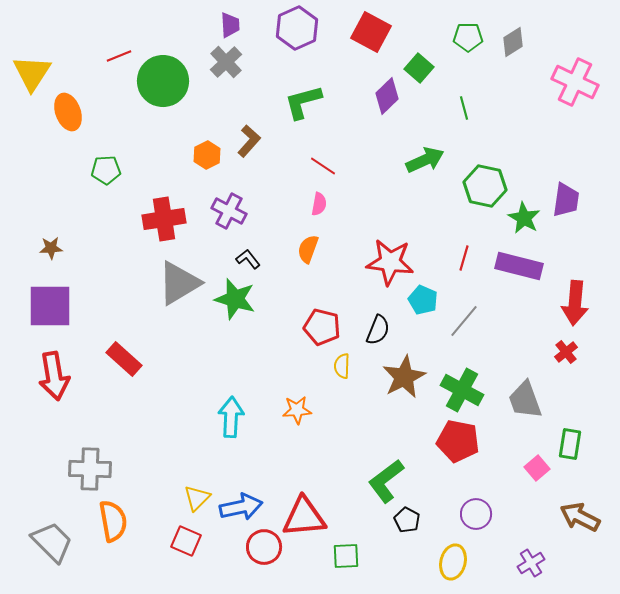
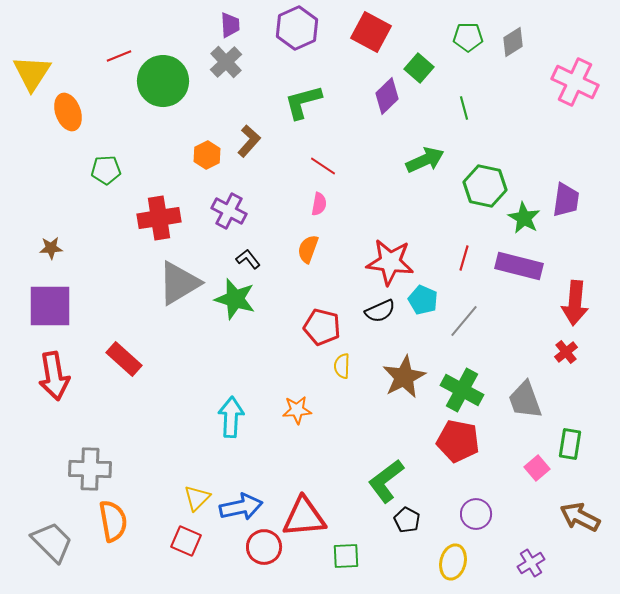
red cross at (164, 219): moved 5 px left, 1 px up
black semicircle at (378, 330): moved 2 px right, 19 px up; rotated 44 degrees clockwise
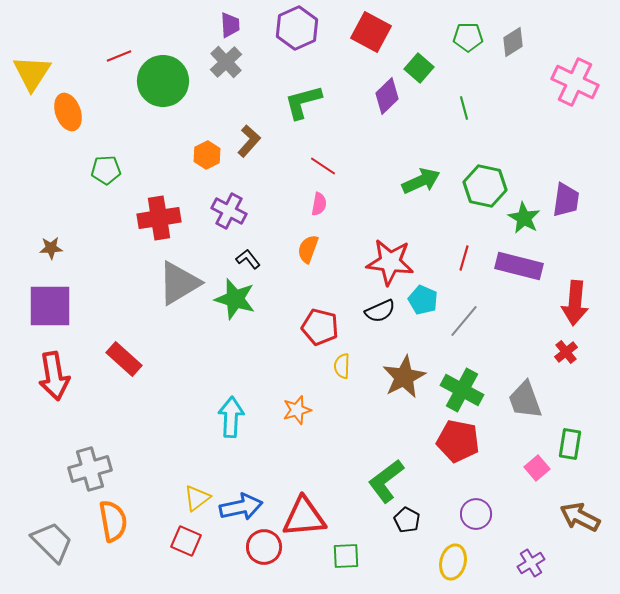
green arrow at (425, 160): moved 4 px left, 21 px down
red pentagon at (322, 327): moved 2 px left
orange star at (297, 410): rotated 12 degrees counterclockwise
gray cross at (90, 469): rotated 18 degrees counterclockwise
yellow triangle at (197, 498): rotated 8 degrees clockwise
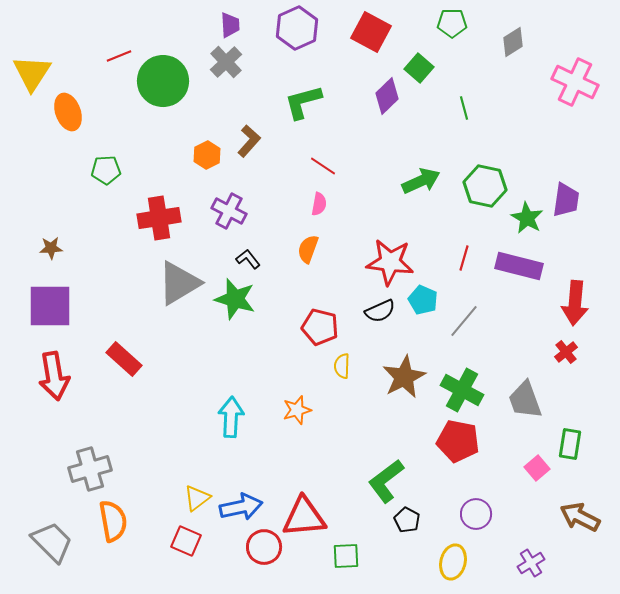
green pentagon at (468, 37): moved 16 px left, 14 px up
green star at (524, 218): moved 3 px right
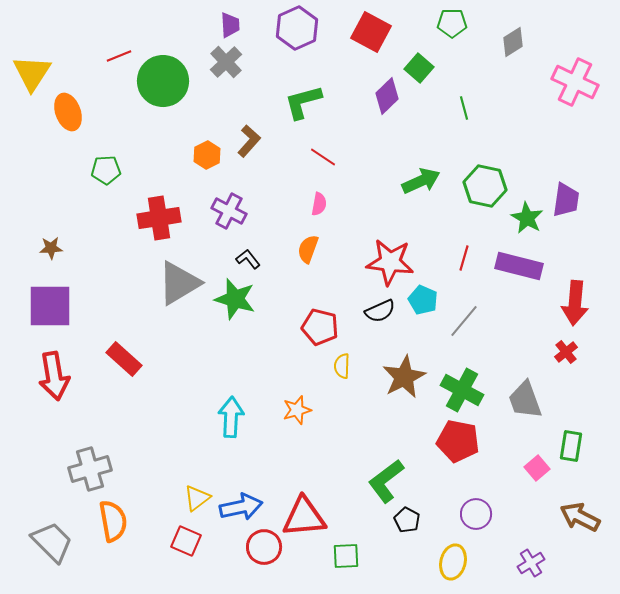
red line at (323, 166): moved 9 px up
green rectangle at (570, 444): moved 1 px right, 2 px down
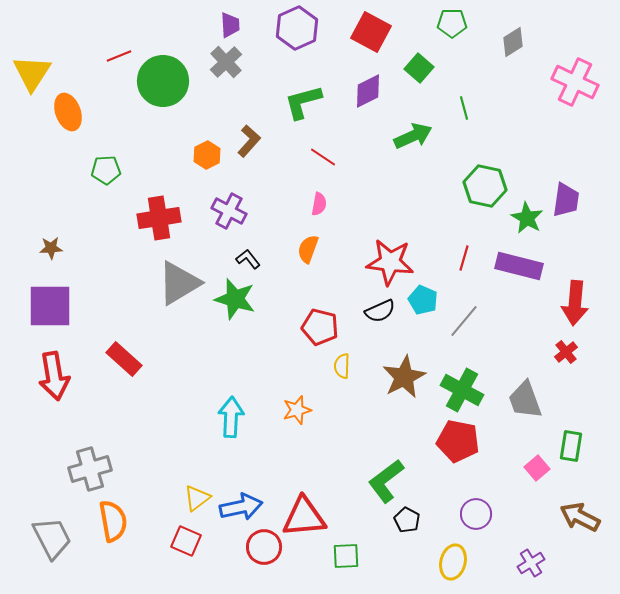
purple diamond at (387, 96): moved 19 px left, 5 px up; rotated 18 degrees clockwise
green arrow at (421, 181): moved 8 px left, 45 px up
gray trapezoid at (52, 542): moved 4 px up; rotated 18 degrees clockwise
